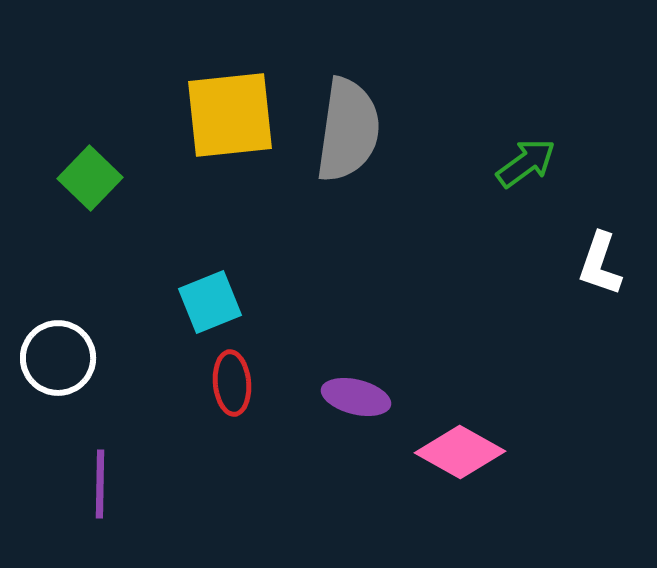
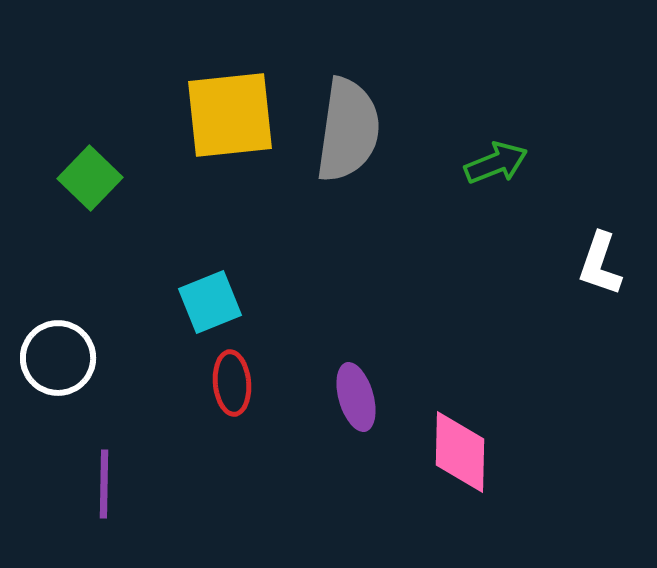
green arrow: moved 30 px left; rotated 14 degrees clockwise
purple ellipse: rotated 60 degrees clockwise
pink diamond: rotated 62 degrees clockwise
purple line: moved 4 px right
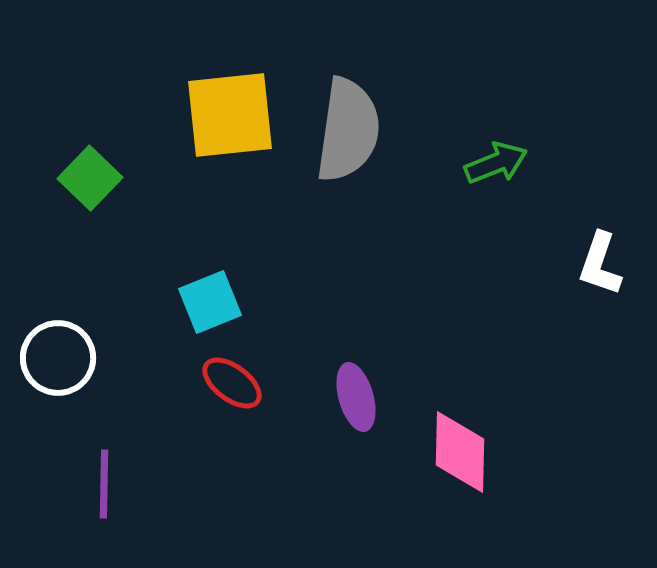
red ellipse: rotated 48 degrees counterclockwise
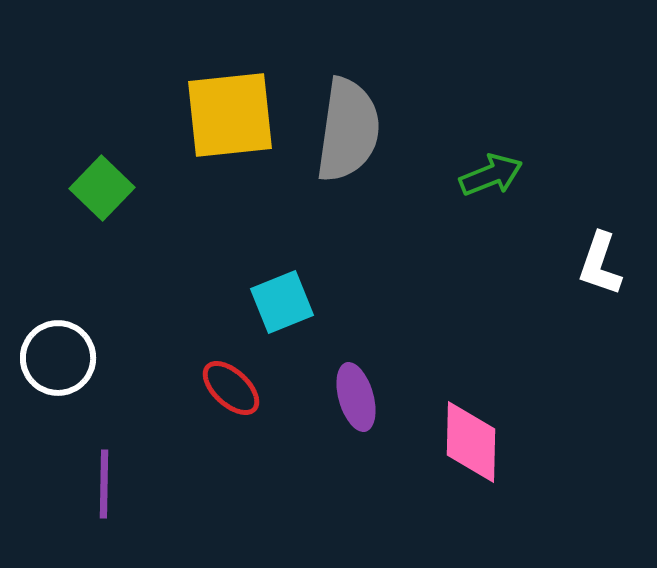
green arrow: moved 5 px left, 12 px down
green square: moved 12 px right, 10 px down
cyan square: moved 72 px right
red ellipse: moved 1 px left, 5 px down; rotated 6 degrees clockwise
pink diamond: moved 11 px right, 10 px up
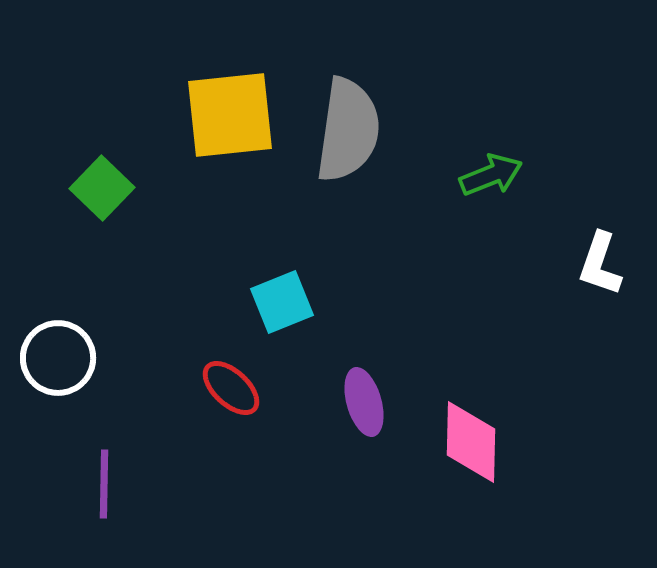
purple ellipse: moved 8 px right, 5 px down
